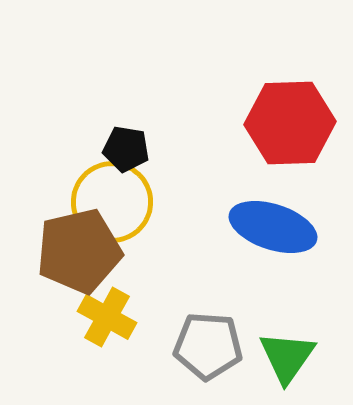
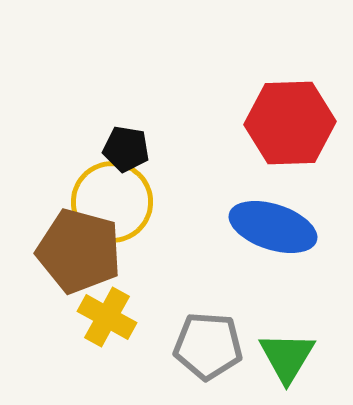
brown pentagon: rotated 28 degrees clockwise
green triangle: rotated 4 degrees counterclockwise
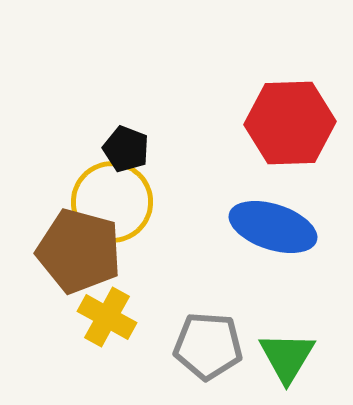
black pentagon: rotated 12 degrees clockwise
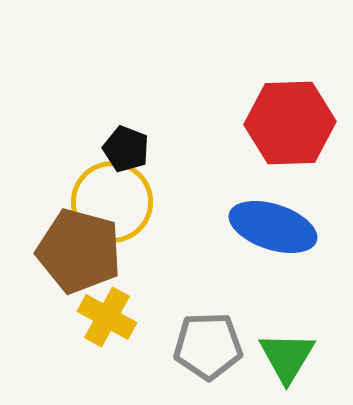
gray pentagon: rotated 6 degrees counterclockwise
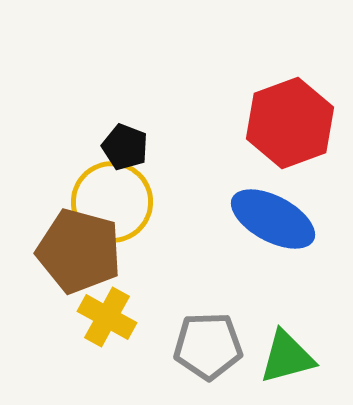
red hexagon: rotated 18 degrees counterclockwise
black pentagon: moved 1 px left, 2 px up
blue ellipse: moved 8 px up; rotated 10 degrees clockwise
green triangle: rotated 44 degrees clockwise
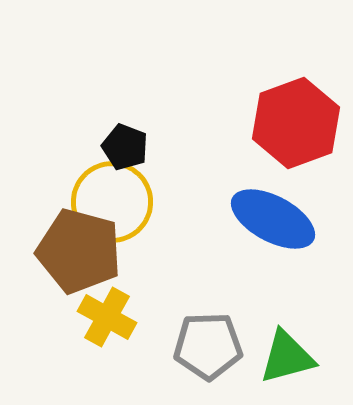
red hexagon: moved 6 px right
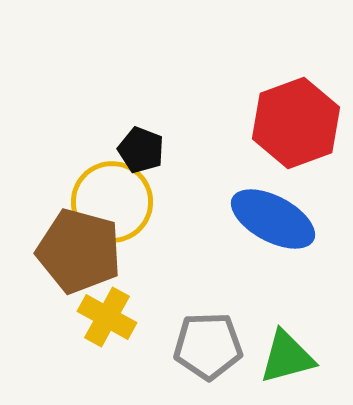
black pentagon: moved 16 px right, 3 px down
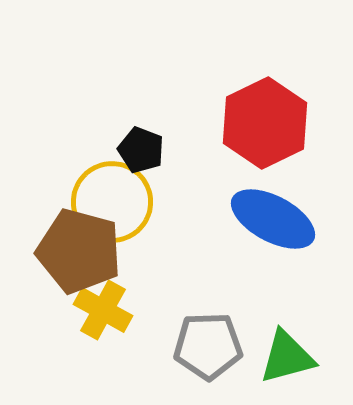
red hexagon: moved 31 px left; rotated 6 degrees counterclockwise
yellow cross: moved 4 px left, 7 px up
